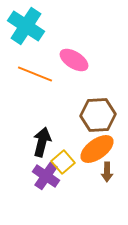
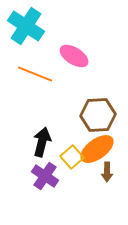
pink ellipse: moved 4 px up
yellow square: moved 9 px right, 5 px up
purple cross: moved 1 px left
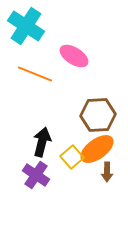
purple cross: moved 9 px left, 1 px up
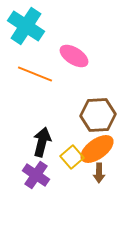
brown arrow: moved 8 px left, 1 px down
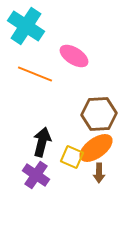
brown hexagon: moved 1 px right, 1 px up
orange ellipse: moved 1 px left, 1 px up
yellow square: rotated 25 degrees counterclockwise
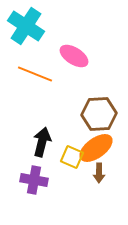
purple cross: moved 2 px left, 5 px down; rotated 24 degrees counterclockwise
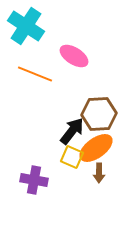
black arrow: moved 30 px right, 11 px up; rotated 24 degrees clockwise
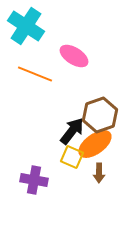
brown hexagon: moved 1 px right, 1 px down; rotated 16 degrees counterclockwise
orange ellipse: moved 1 px left, 4 px up
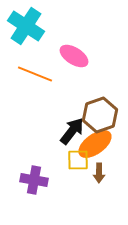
yellow square: moved 6 px right, 3 px down; rotated 25 degrees counterclockwise
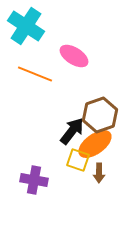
yellow square: rotated 20 degrees clockwise
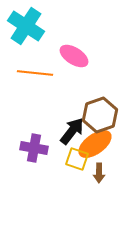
orange line: moved 1 px up; rotated 16 degrees counterclockwise
yellow square: moved 1 px left, 1 px up
purple cross: moved 32 px up
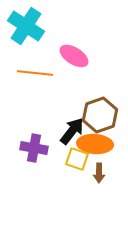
orange ellipse: rotated 40 degrees clockwise
